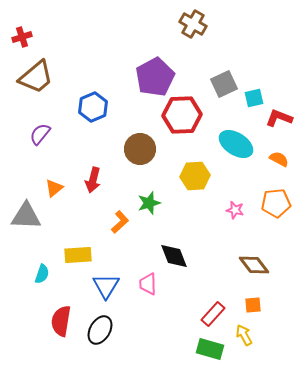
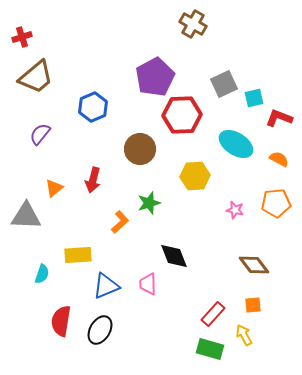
blue triangle: rotated 36 degrees clockwise
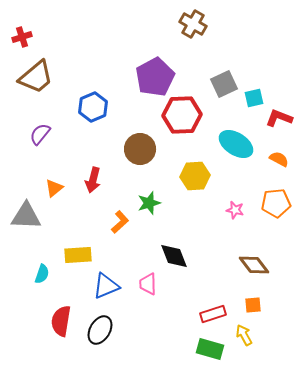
red rectangle: rotated 30 degrees clockwise
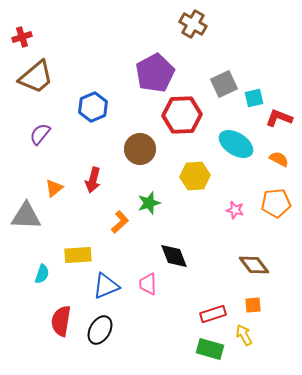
purple pentagon: moved 4 px up
